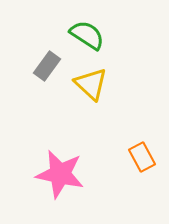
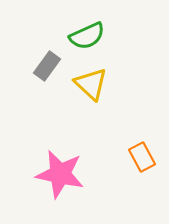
green semicircle: moved 1 px down; rotated 123 degrees clockwise
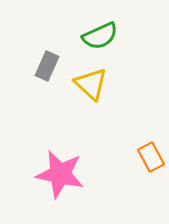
green semicircle: moved 13 px right
gray rectangle: rotated 12 degrees counterclockwise
orange rectangle: moved 9 px right
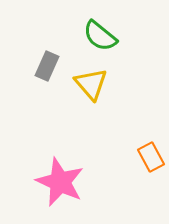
green semicircle: rotated 63 degrees clockwise
yellow triangle: rotated 6 degrees clockwise
pink star: moved 8 px down; rotated 12 degrees clockwise
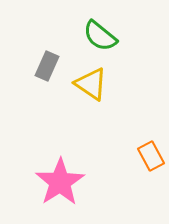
yellow triangle: rotated 15 degrees counterclockwise
orange rectangle: moved 1 px up
pink star: rotated 15 degrees clockwise
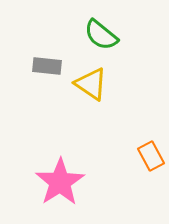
green semicircle: moved 1 px right, 1 px up
gray rectangle: rotated 72 degrees clockwise
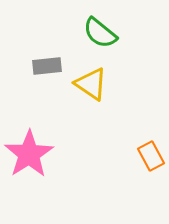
green semicircle: moved 1 px left, 2 px up
gray rectangle: rotated 12 degrees counterclockwise
pink star: moved 31 px left, 28 px up
